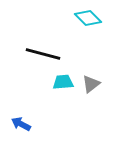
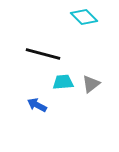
cyan diamond: moved 4 px left, 1 px up
blue arrow: moved 16 px right, 19 px up
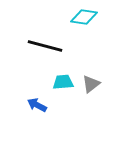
cyan diamond: rotated 36 degrees counterclockwise
black line: moved 2 px right, 8 px up
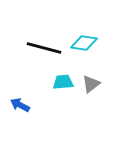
cyan diamond: moved 26 px down
black line: moved 1 px left, 2 px down
blue arrow: moved 17 px left
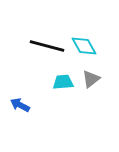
cyan diamond: moved 3 px down; rotated 52 degrees clockwise
black line: moved 3 px right, 2 px up
gray triangle: moved 5 px up
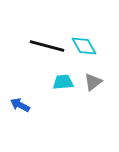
gray triangle: moved 2 px right, 3 px down
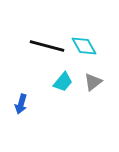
cyan trapezoid: rotated 135 degrees clockwise
blue arrow: moved 1 px right, 1 px up; rotated 102 degrees counterclockwise
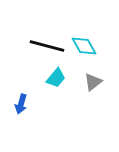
cyan trapezoid: moved 7 px left, 4 px up
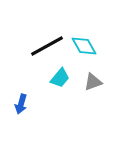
black line: rotated 44 degrees counterclockwise
cyan trapezoid: moved 4 px right
gray triangle: rotated 18 degrees clockwise
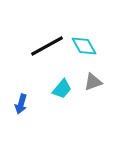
cyan trapezoid: moved 2 px right, 11 px down
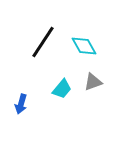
black line: moved 4 px left, 4 px up; rotated 28 degrees counterclockwise
